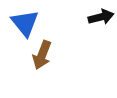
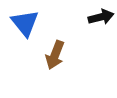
brown arrow: moved 13 px right
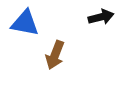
blue triangle: rotated 40 degrees counterclockwise
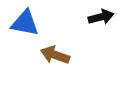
brown arrow: rotated 88 degrees clockwise
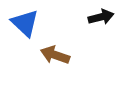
blue triangle: rotated 32 degrees clockwise
